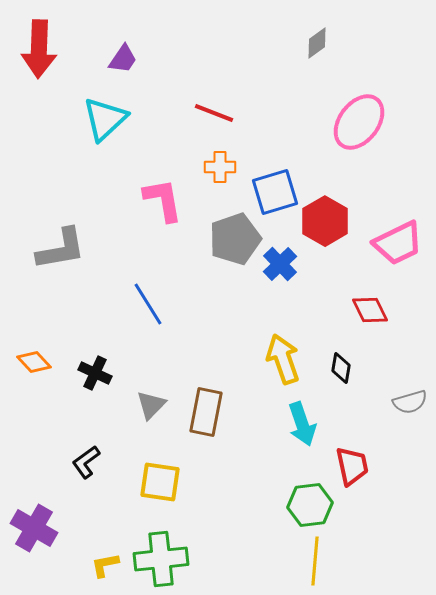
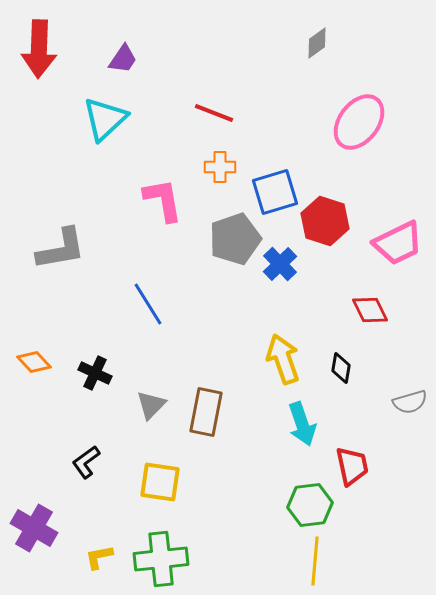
red hexagon: rotated 12 degrees counterclockwise
yellow L-shape: moved 6 px left, 8 px up
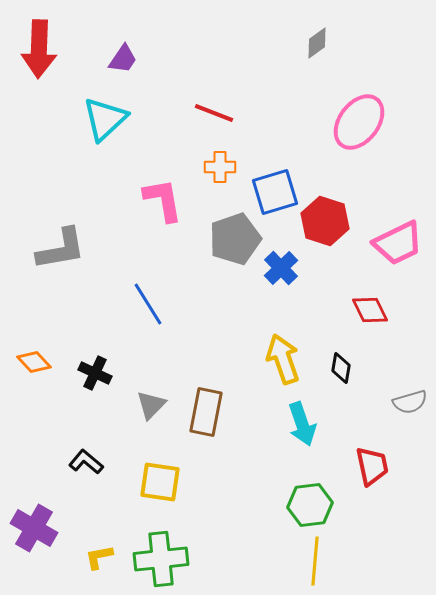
blue cross: moved 1 px right, 4 px down
black L-shape: rotated 76 degrees clockwise
red trapezoid: moved 20 px right
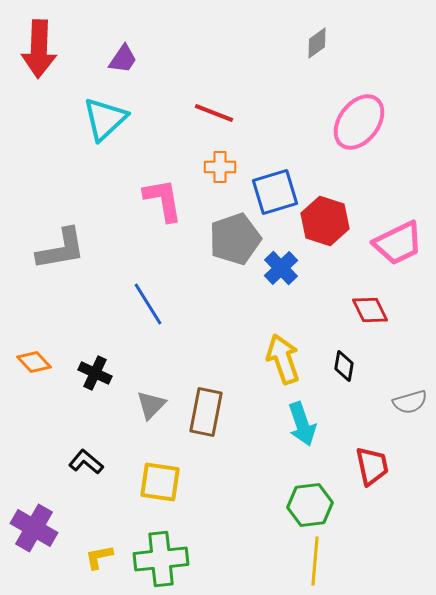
black diamond: moved 3 px right, 2 px up
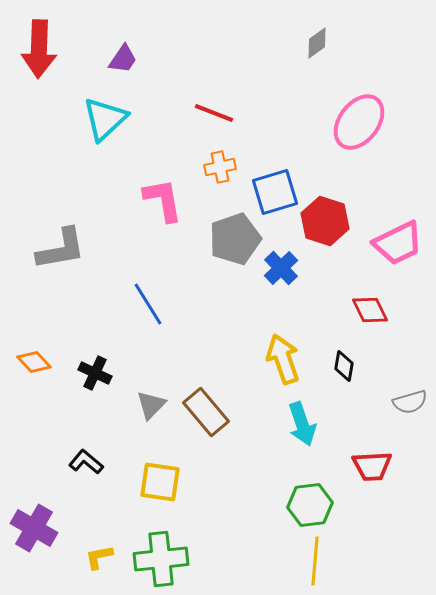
orange cross: rotated 12 degrees counterclockwise
brown rectangle: rotated 51 degrees counterclockwise
red trapezoid: rotated 99 degrees clockwise
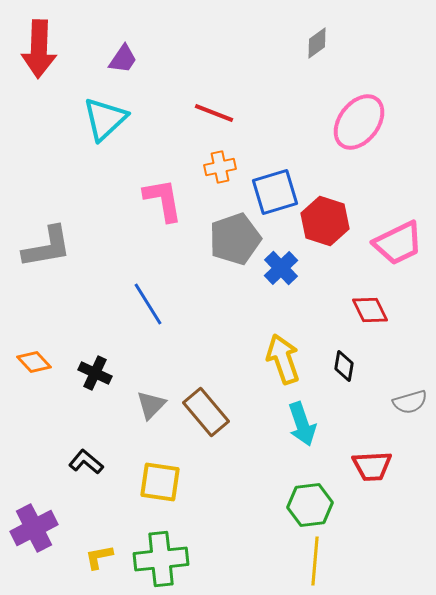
gray L-shape: moved 14 px left, 2 px up
purple cross: rotated 33 degrees clockwise
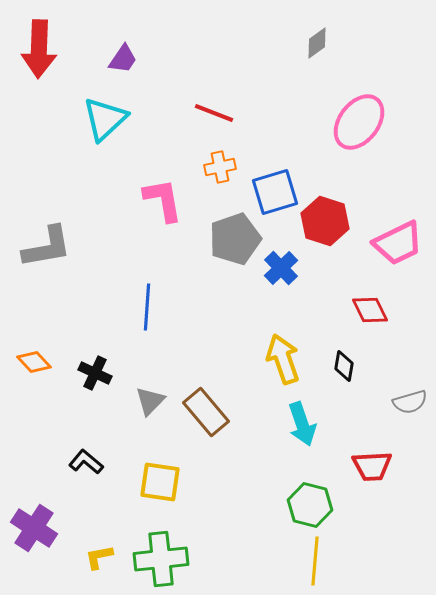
blue line: moved 1 px left, 3 px down; rotated 36 degrees clockwise
gray triangle: moved 1 px left, 4 px up
green hexagon: rotated 21 degrees clockwise
purple cross: rotated 30 degrees counterclockwise
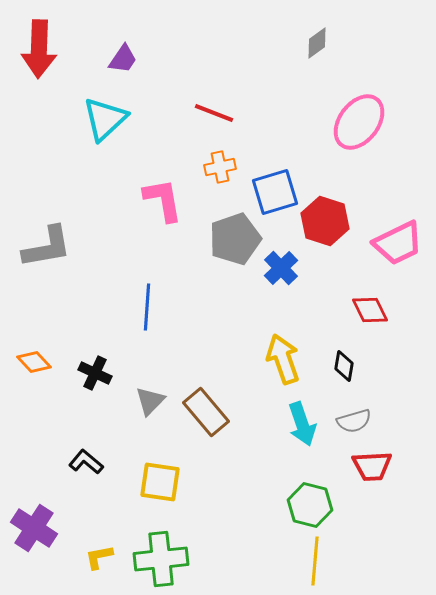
gray semicircle: moved 56 px left, 19 px down
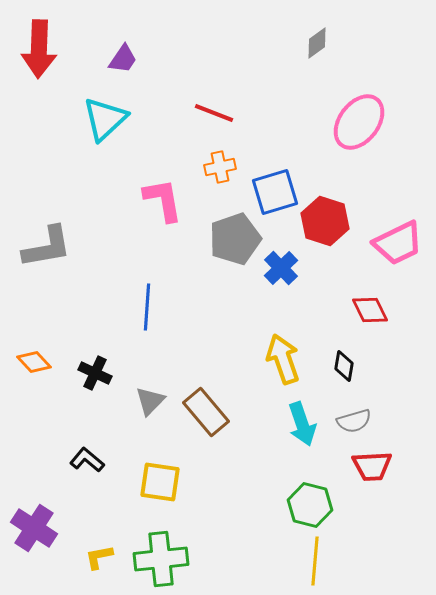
black L-shape: moved 1 px right, 2 px up
